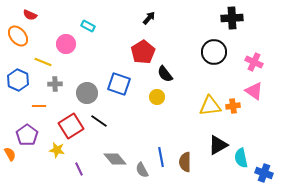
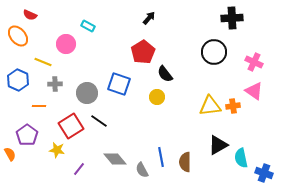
purple line: rotated 64 degrees clockwise
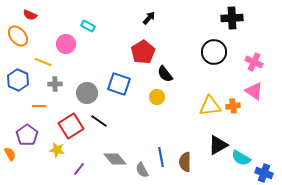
cyan semicircle: rotated 48 degrees counterclockwise
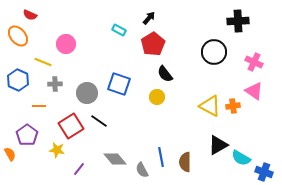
black cross: moved 6 px right, 3 px down
cyan rectangle: moved 31 px right, 4 px down
red pentagon: moved 10 px right, 8 px up
yellow triangle: rotated 35 degrees clockwise
blue cross: moved 1 px up
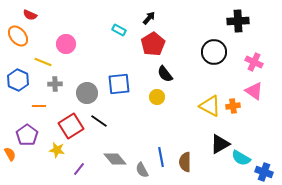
blue square: rotated 25 degrees counterclockwise
black triangle: moved 2 px right, 1 px up
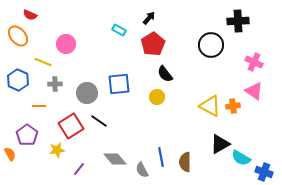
black circle: moved 3 px left, 7 px up
yellow star: rotated 21 degrees counterclockwise
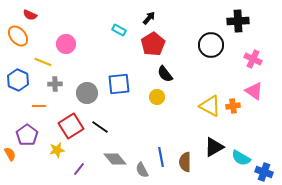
pink cross: moved 1 px left, 3 px up
black line: moved 1 px right, 6 px down
black triangle: moved 6 px left, 3 px down
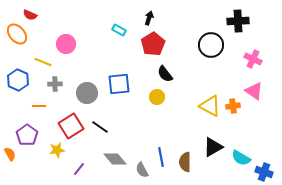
black arrow: rotated 24 degrees counterclockwise
orange ellipse: moved 1 px left, 2 px up
black triangle: moved 1 px left
